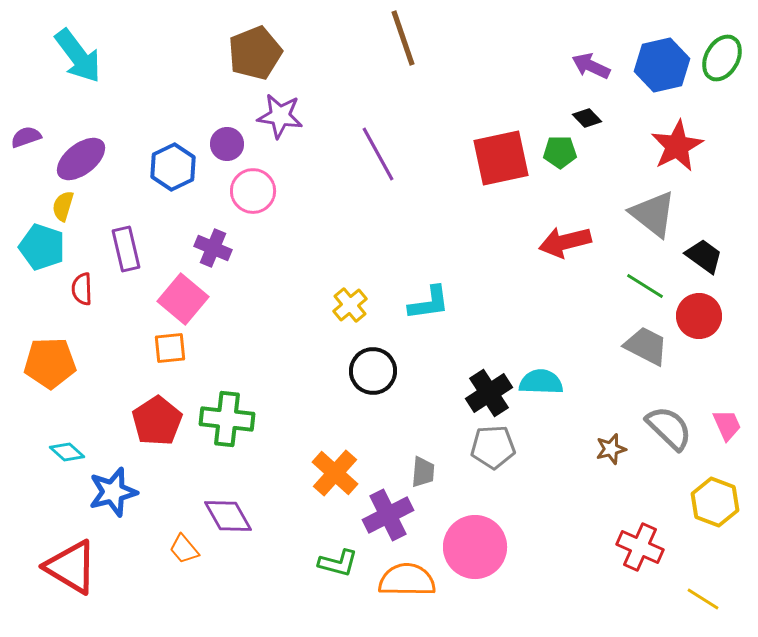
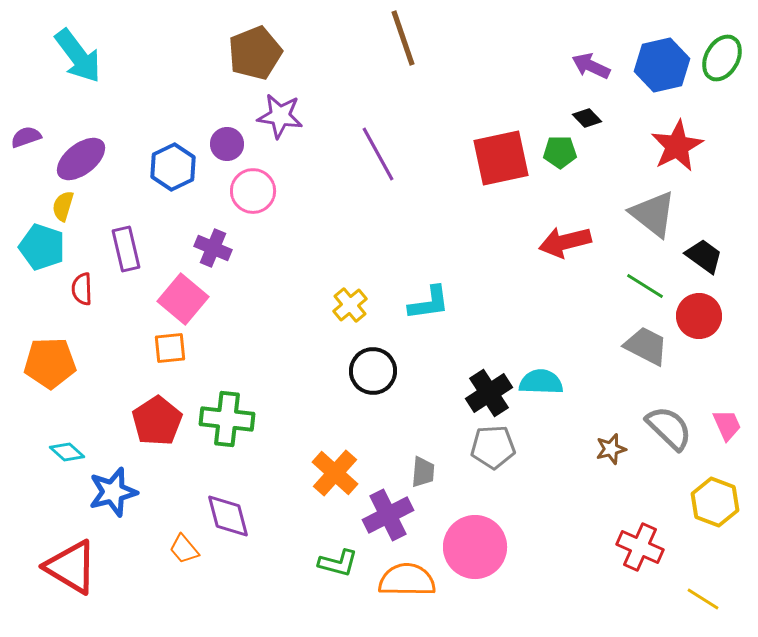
purple diamond at (228, 516): rotated 15 degrees clockwise
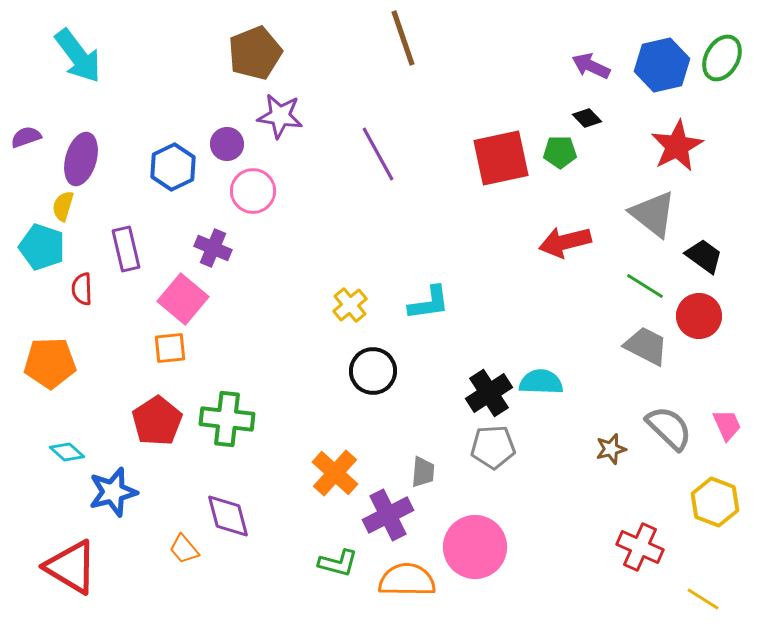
purple ellipse at (81, 159): rotated 36 degrees counterclockwise
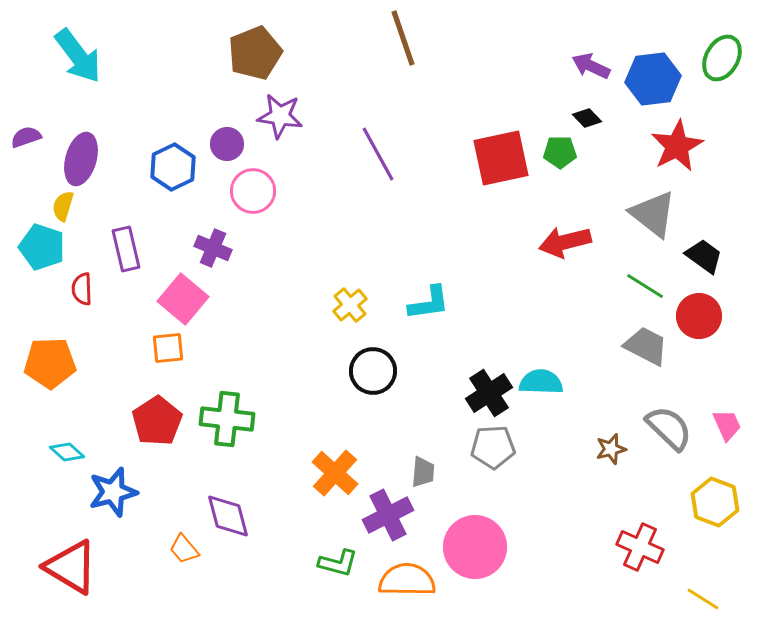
blue hexagon at (662, 65): moved 9 px left, 14 px down; rotated 6 degrees clockwise
orange square at (170, 348): moved 2 px left
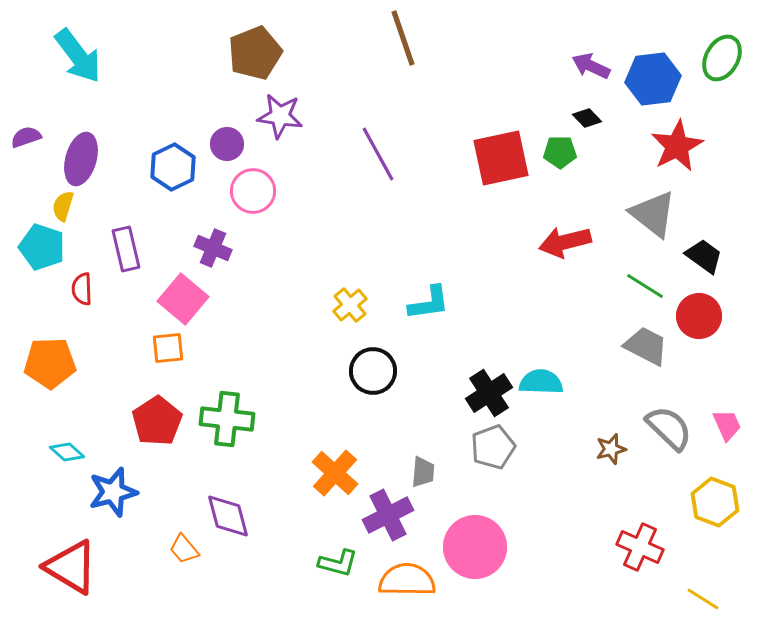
gray pentagon at (493, 447): rotated 18 degrees counterclockwise
